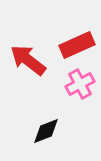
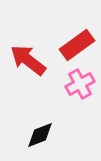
red rectangle: rotated 12 degrees counterclockwise
black diamond: moved 6 px left, 4 px down
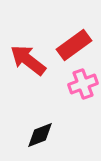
red rectangle: moved 3 px left
pink cross: moved 3 px right; rotated 8 degrees clockwise
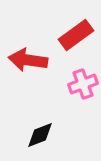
red rectangle: moved 2 px right, 10 px up
red arrow: rotated 30 degrees counterclockwise
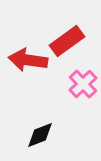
red rectangle: moved 9 px left, 6 px down
pink cross: rotated 24 degrees counterclockwise
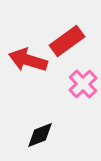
red arrow: rotated 9 degrees clockwise
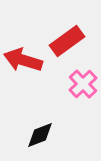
red arrow: moved 5 px left
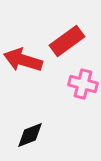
pink cross: rotated 32 degrees counterclockwise
black diamond: moved 10 px left
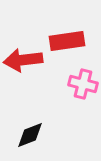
red rectangle: rotated 28 degrees clockwise
red arrow: rotated 24 degrees counterclockwise
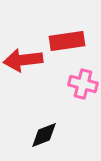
black diamond: moved 14 px right
